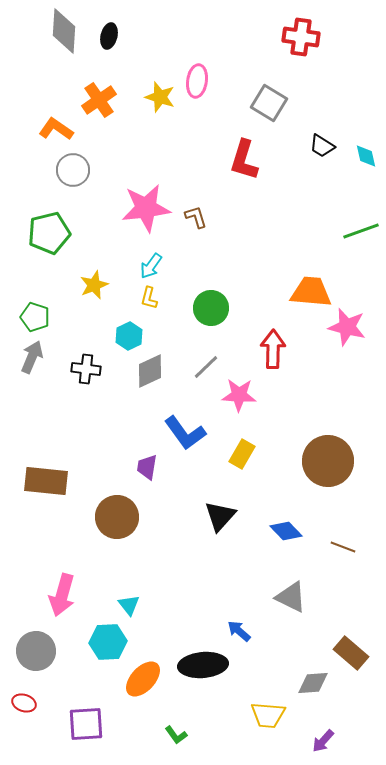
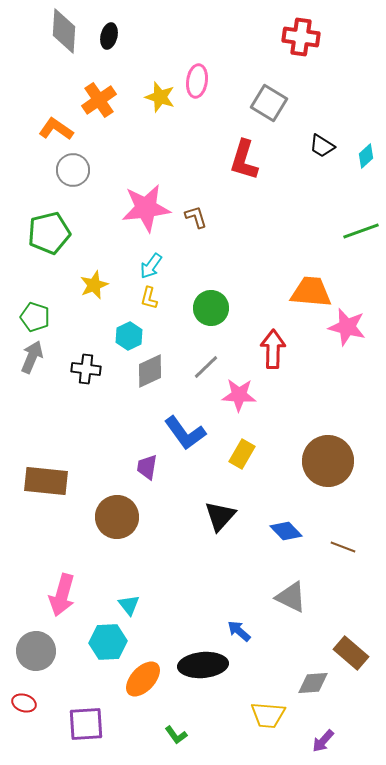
cyan diamond at (366, 156): rotated 60 degrees clockwise
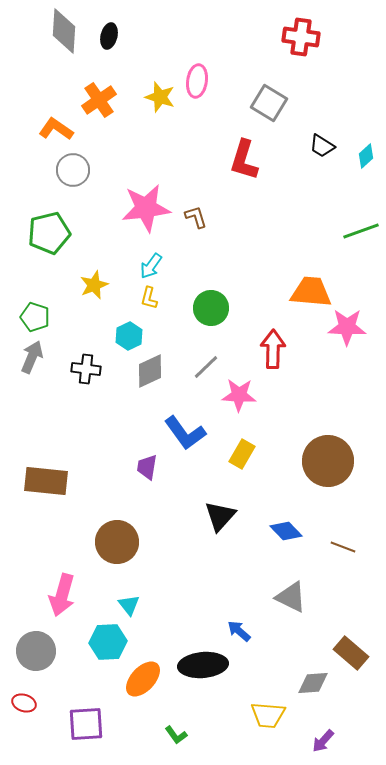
pink star at (347, 327): rotated 12 degrees counterclockwise
brown circle at (117, 517): moved 25 px down
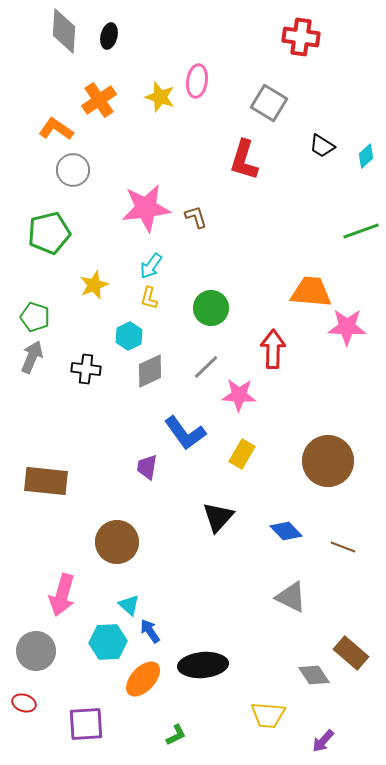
black triangle at (220, 516): moved 2 px left, 1 px down
cyan triangle at (129, 605): rotated 10 degrees counterclockwise
blue arrow at (239, 631): moved 89 px left; rotated 15 degrees clockwise
gray diamond at (313, 683): moved 1 px right, 8 px up; rotated 60 degrees clockwise
green L-shape at (176, 735): rotated 80 degrees counterclockwise
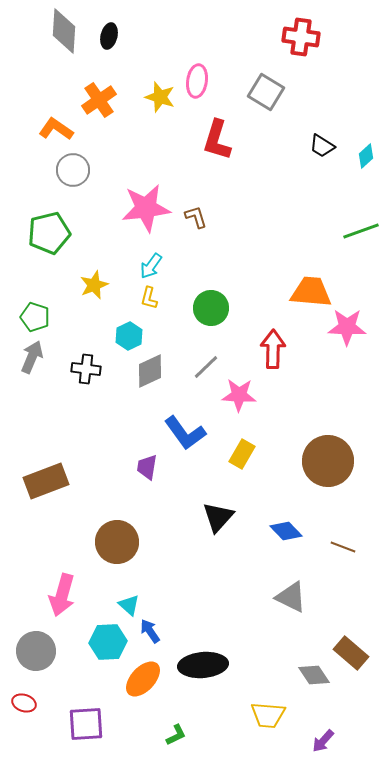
gray square at (269, 103): moved 3 px left, 11 px up
red L-shape at (244, 160): moved 27 px left, 20 px up
brown rectangle at (46, 481): rotated 27 degrees counterclockwise
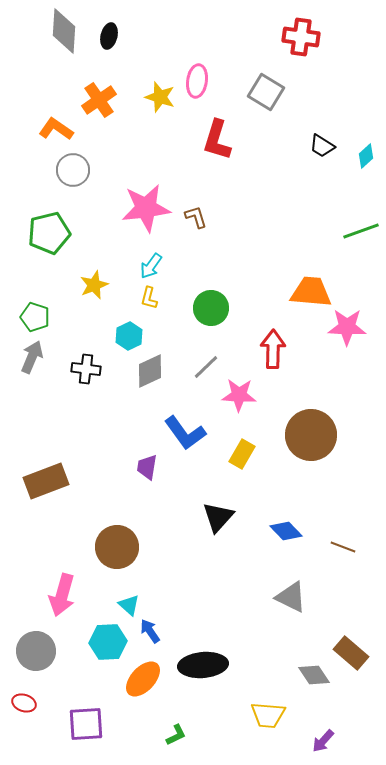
brown circle at (328, 461): moved 17 px left, 26 px up
brown circle at (117, 542): moved 5 px down
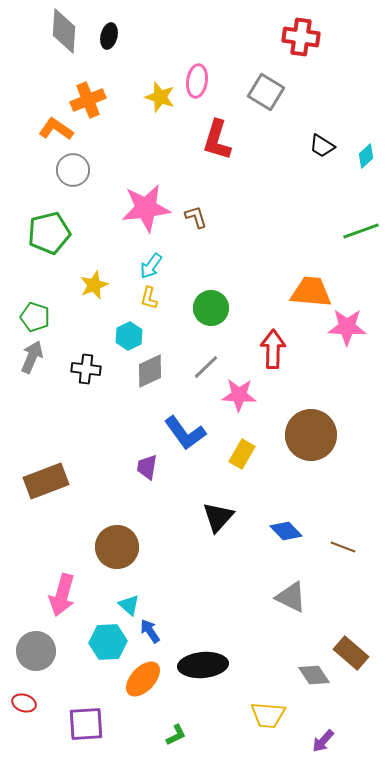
orange cross at (99, 100): moved 11 px left; rotated 12 degrees clockwise
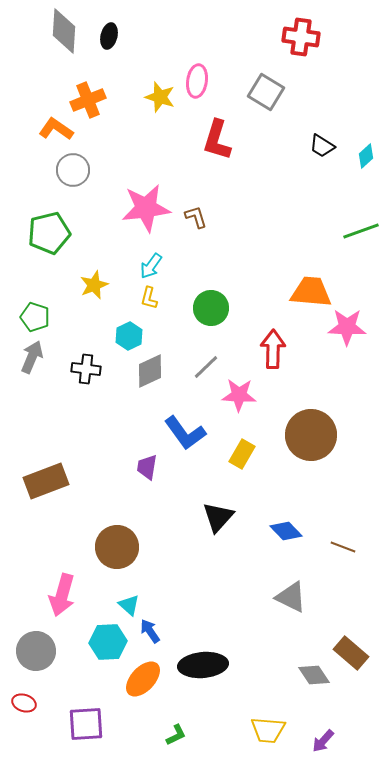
yellow trapezoid at (268, 715): moved 15 px down
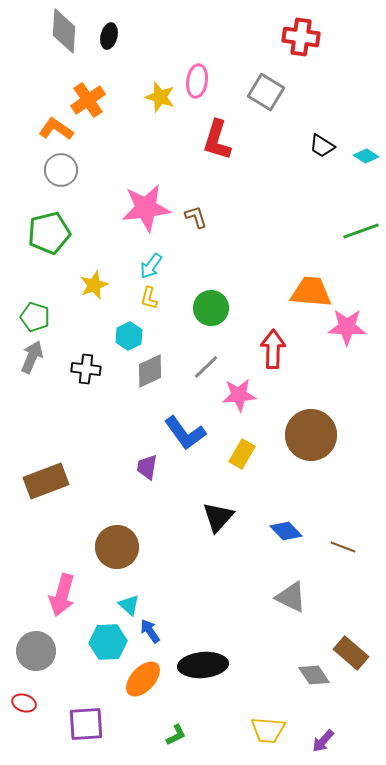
orange cross at (88, 100): rotated 12 degrees counterclockwise
cyan diamond at (366, 156): rotated 75 degrees clockwise
gray circle at (73, 170): moved 12 px left
pink star at (239, 395): rotated 8 degrees counterclockwise
